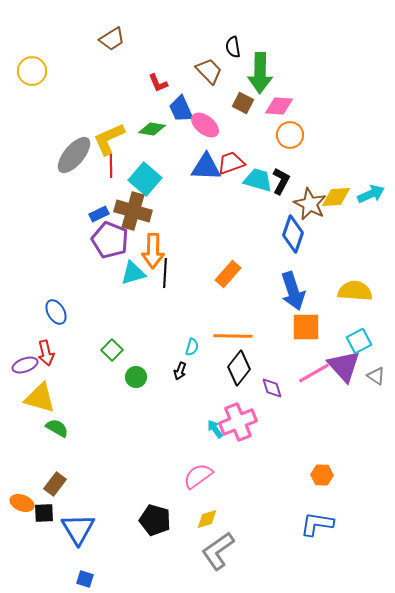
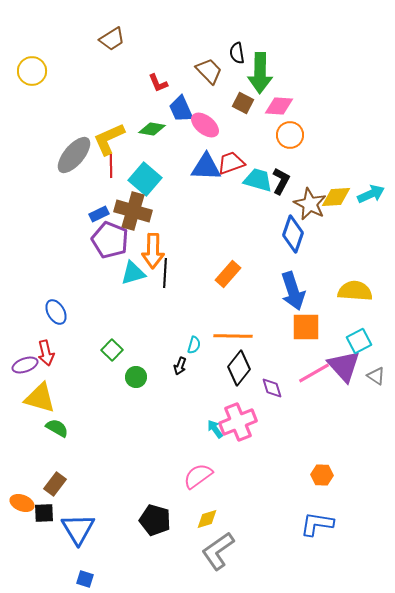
black semicircle at (233, 47): moved 4 px right, 6 px down
cyan semicircle at (192, 347): moved 2 px right, 2 px up
black arrow at (180, 371): moved 5 px up
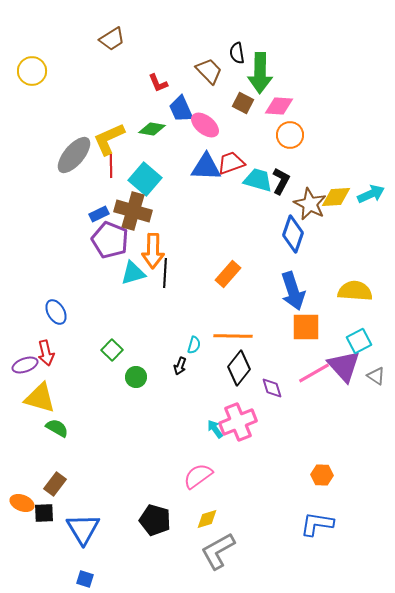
blue triangle at (78, 529): moved 5 px right
gray L-shape at (218, 551): rotated 6 degrees clockwise
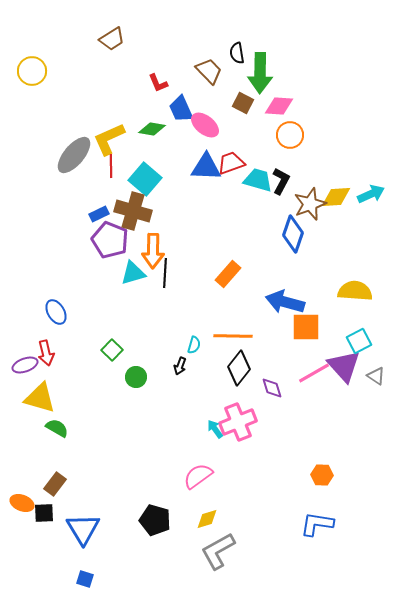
brown star at (310, 204): rotated 24 degrees clockwise
blue arrow at (293, 291): moved 8 px left, 11 px down; rotated 123 degrees clockwise
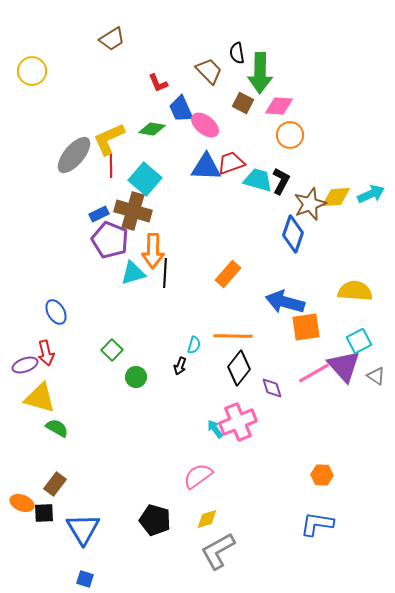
orange square at (306, 327): rotated 8 degrees counterclockwise
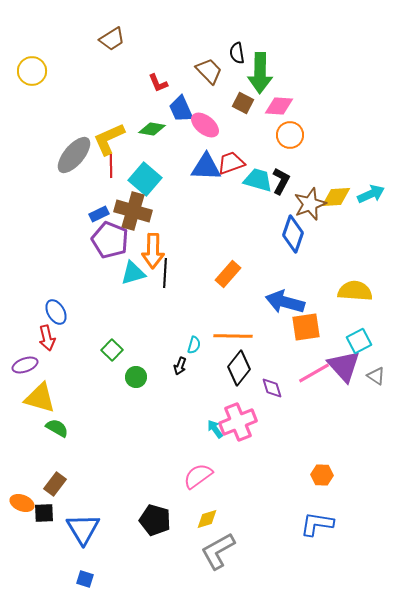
red arrow at (46, 353): moved 1 px right, 15 px up
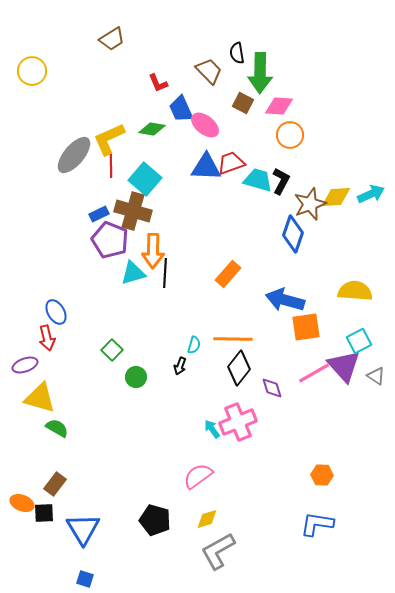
blue arrow at (285, 302): moved 2 px up
orange line at (233, 336): moved 3 px down
cyan arrow at (215, 429): moved 3 px left
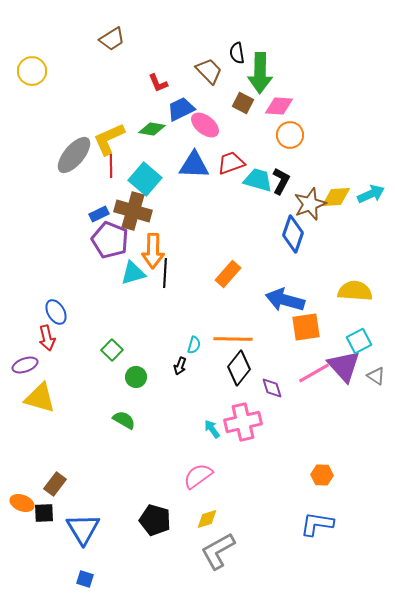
blue trapezoid at (181, 109): rotated 88 degrees clockwise
blue triangle at (206, 167): moved 12 px left, 2 px up
pink cross at (238, 422): moved 5 px right; rotated 9 degrees clockwise
green semicircle at (57, 428): moved 67 px right, 8 px up
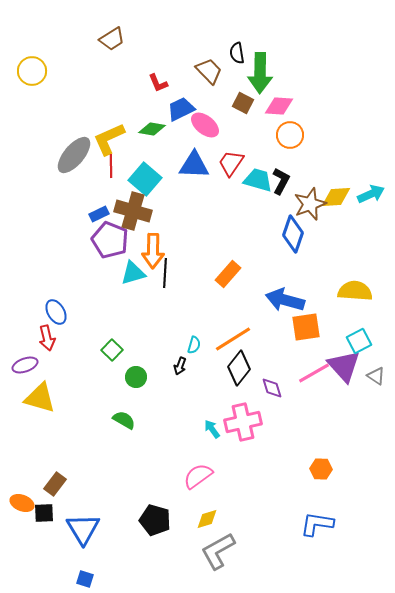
red trapezoid at (231, 163): rotated 36 degrees counterclockwise
orange line at (233, 339): rotated 33 degrees counterclockwise
orange hexagon at (322, 475): moved 1 px left, 6 px up
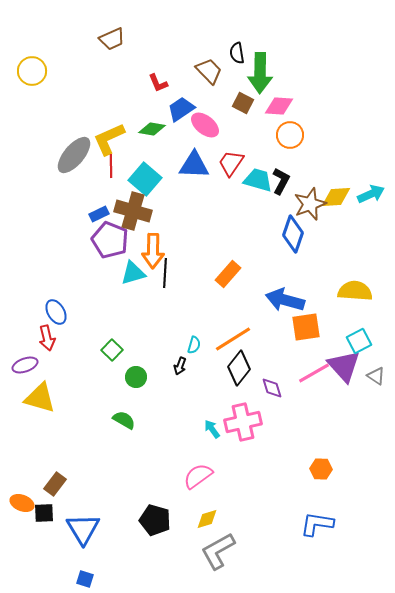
brown trapezoid at (112, 39): rotated 8 degrees clockwise
blue trapezoid at (181, 109): rotated 8 degrees counterclockwise
